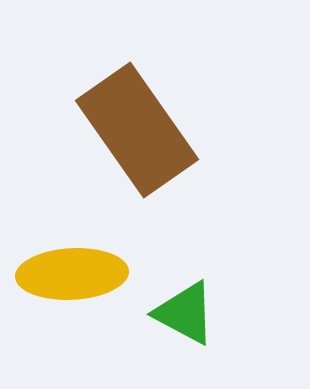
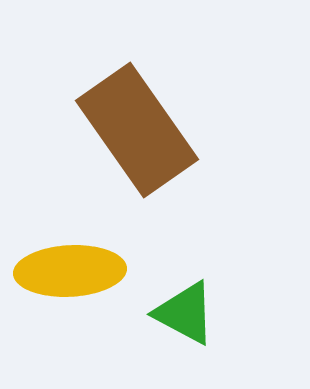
yellow ellipse: moved 2 px left, 3 px up
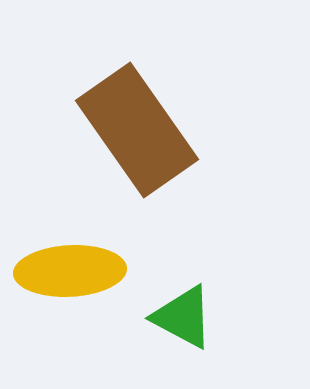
green triangle: moved 2 px left, 4 px down
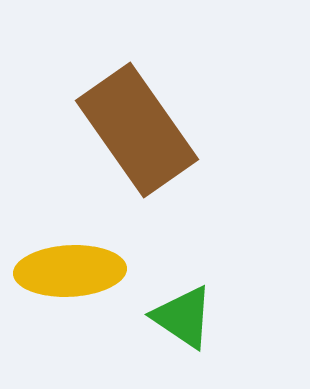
green triangle: rotated 6 degrees clockwise
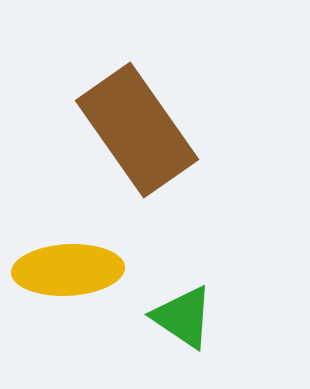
yellow ellipse: moved 2 px left, 1 px up
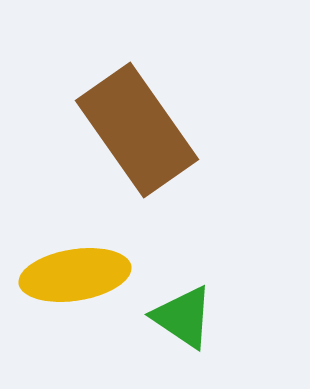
yellow ellipse: moved 7 px right, 5 px down; rotated 6 degrees counterclockwise
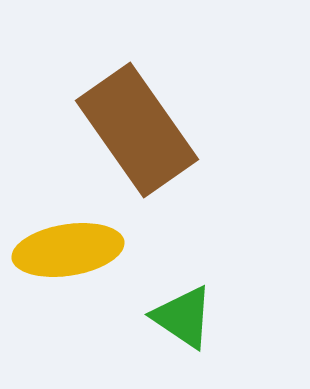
yellow ellipse: moved 7 px left, 25 px up
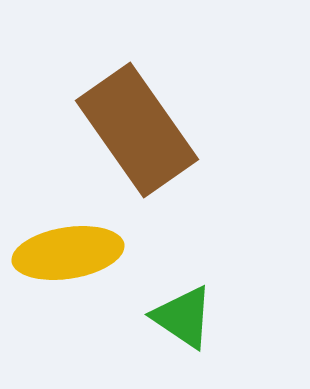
yellow ellipse: moved 3 px down
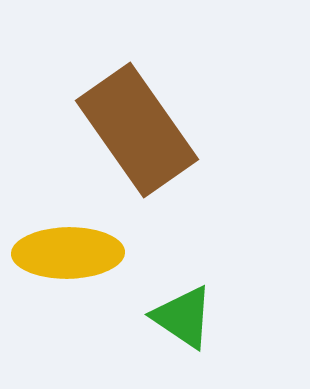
yellow ellipse: rotated 8 degrees clockwise
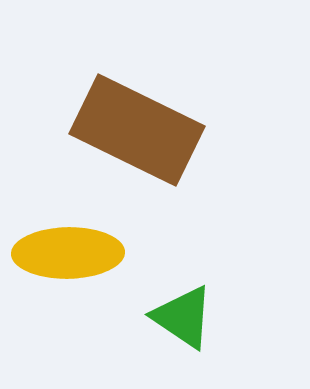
brown rectangle: rotated 29 degrees counterclockwise
